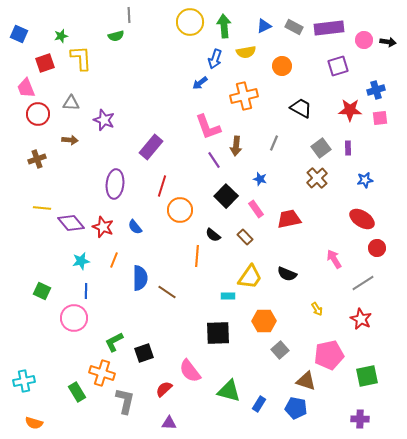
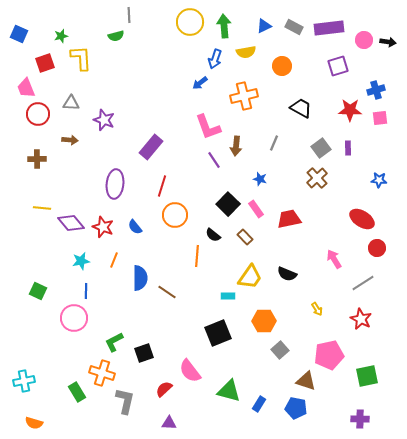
brown cross at (37, 159): rotated 18 degrees clockwise
blue star at (365, 180): moved 14 px right; rotated 14 degrees clockwise
black square at (226, 196): moved 2 px right, 8 px down
orange circle at (180, 210): moved 5 px left, 5 px down
green square at (42, 291): moved 4 px left
black square at (218, 333): rotated 20 degrees counterclockwise
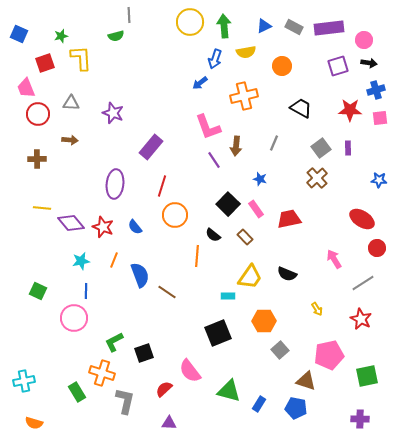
black arrow at (388, 42): moved 19 px left, 21 px down
purple star at (104, 120): moved 9 px right, 7 px up
blue semicircle at (140, 278): moved 3 px up; rotated 20 degrees counterclockwise
